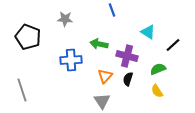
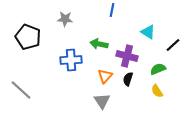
blue line: rotated 32 degrees clockwise
gray line: moved 1 px left; rotated 30 degrees counterclockwise
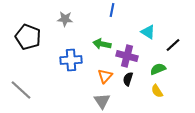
green arrow: moved 3 px right
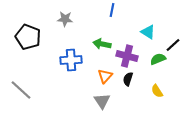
green semicircle: moved 10 px up
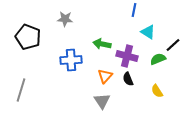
blue line: moved 22 px right
black semicircle: rotated 40 degrees counterclockwise
gray line: rotated 65 degrees clockwise
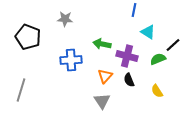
black semicircle: moved 1 px right, 1 px down
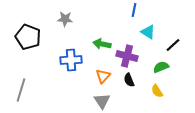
green semicircle: moved 3 px right, 8 px down
orange triangle: moved 2 px left
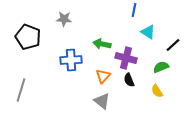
gray star: moved 1 px left
purple cross: moved 1 px left, 2 px down
gray triangle: rotated 18 degrees counterclockwise
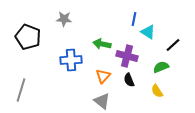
blue line: moved 9 px down
purple cross: moved 1 px right, 2 px up
